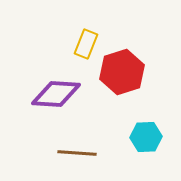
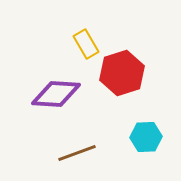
yellow rectangle: rotated 52 degrees counterclockwise
red hexagon: moved 1 px down
brown line: rotated 24 degrees counterclockwise
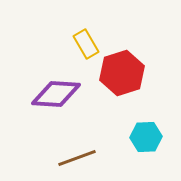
brown line: moved 5 px down
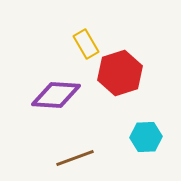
red hexagon: moved 2 px left
purple diamond: moved 1 px down
brown line: moved 2 px left
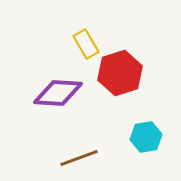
purple diamond: moved 2 px right, 2 px up
cyan hexagon: rotated 8 degrees counterclockwise
brown line: moved 4 px right
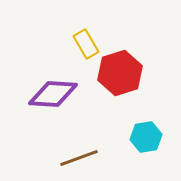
purple diamond: moved 5 px left, 1 px down
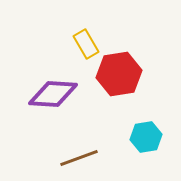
red hexagon: moved 1 px left, 1 px down; rotated 9 degrees clockwise
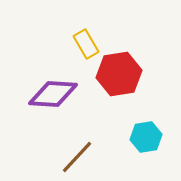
brown line: moved 2 px left, 1 px up; rotated 27 degrees counterclockwise
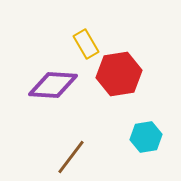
purple diamond: moved 9 px up
brown line: moved 6 px left; rotated 6 degrees counterclockwise
